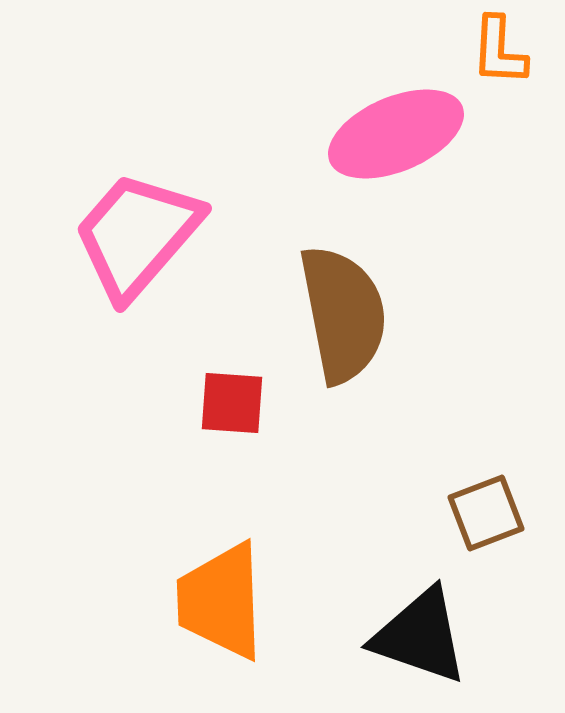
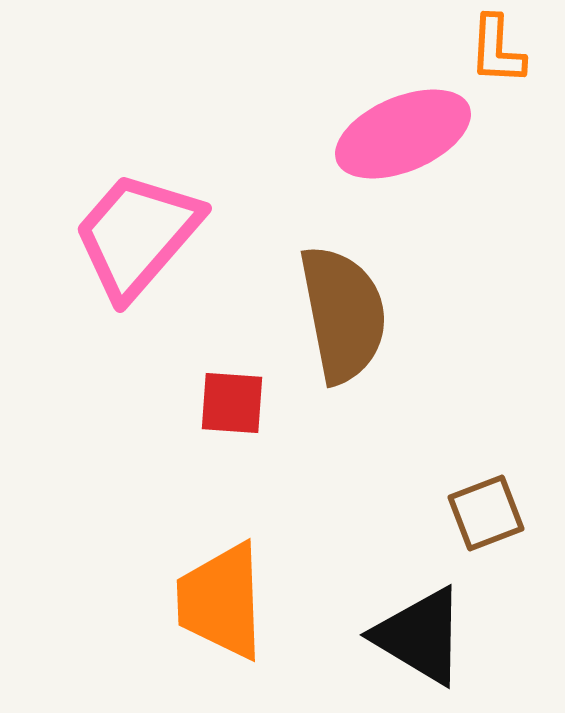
orange L-shape: moved 2 px left, 1 px up
pink ellipse: moved 7 px right
black triangle: rotated 12 degrees clockwise
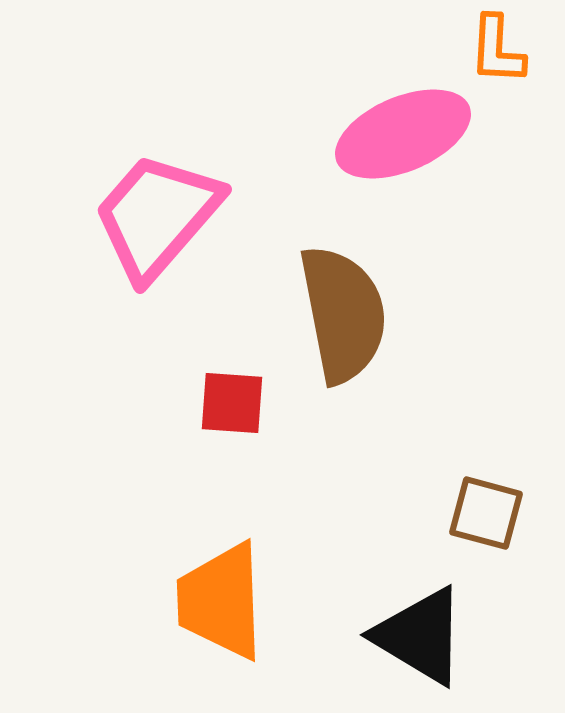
pink trapezoid: moved 20 px right, 19 px up
brown square: rotated 36 degrees clockwise
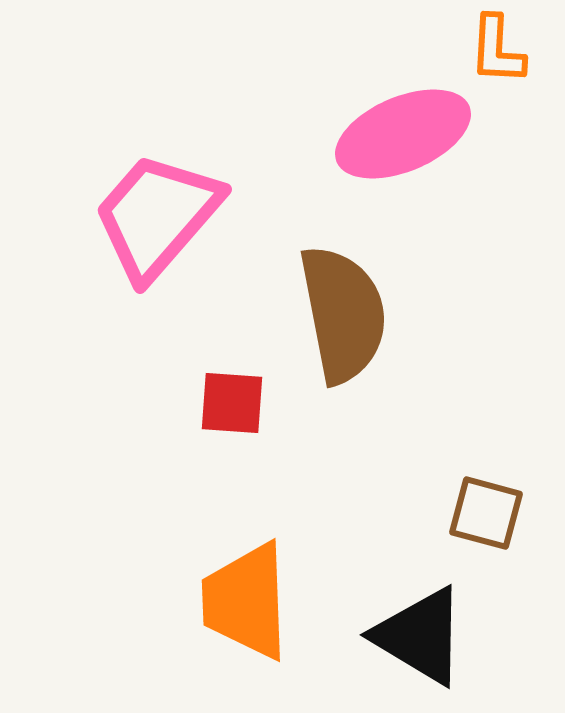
orange trapezoid: moved 25 px right
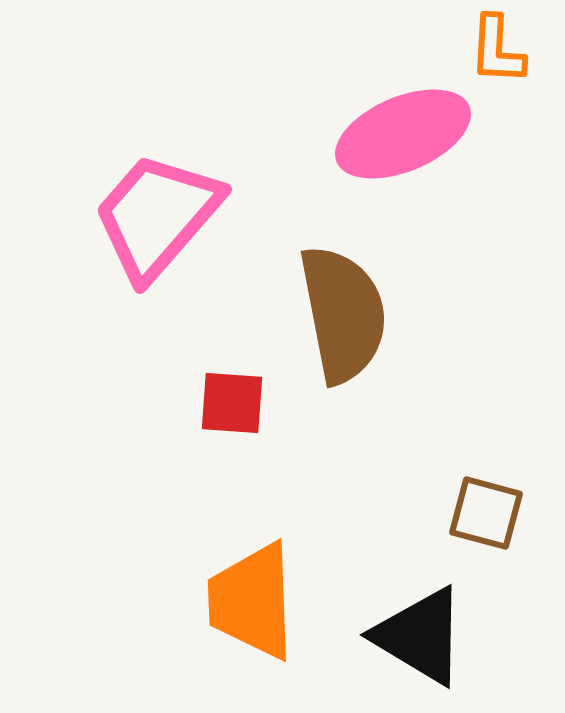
orange trapezoid: moved 6 px right
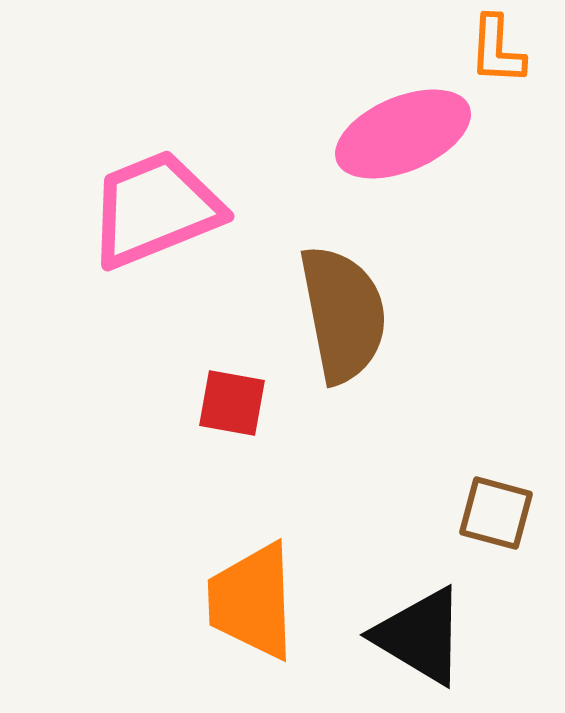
pink trapezoid: moved 2 px left, 7 px up; rotated 27 degrees clockwise
red square: rotated 6 degrees clockwise
brown square: moved 10 px right
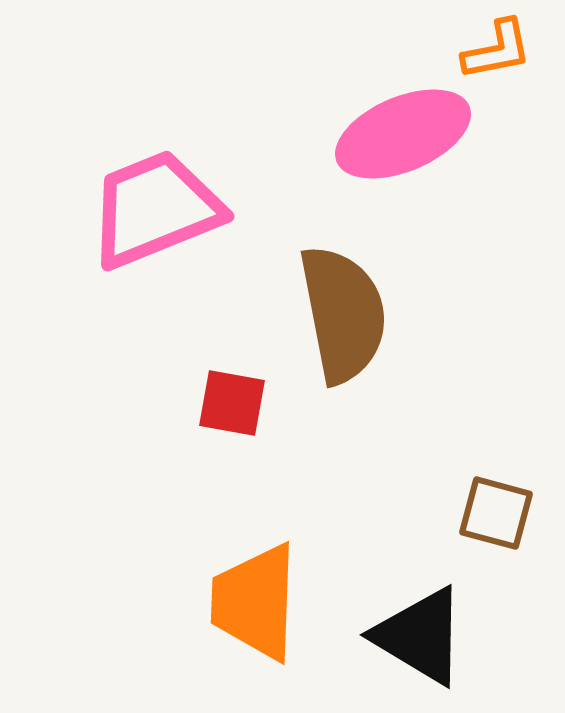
orange L-shape: rotated 104 degrees counterclockwise
orange trapezoid: moved 3 px right, 1 px down; rotated 4 degrees clockwise
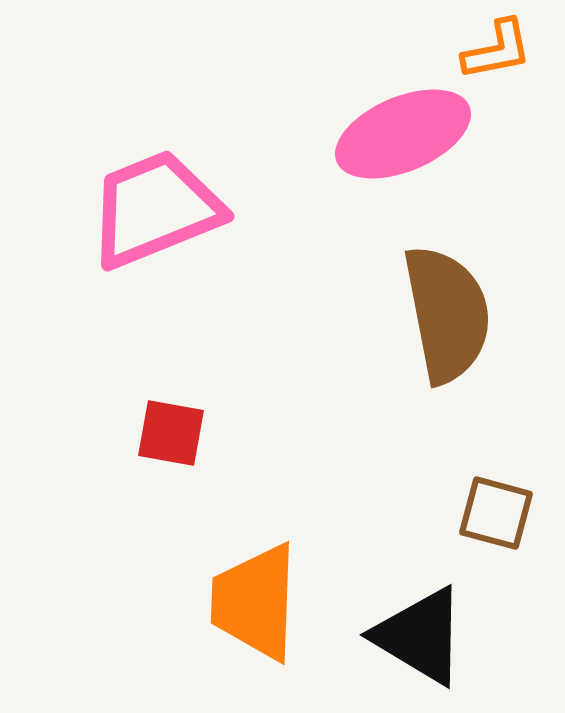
brown semicircle: moved 104 px right
red square: moved 61 px left, 30 px down
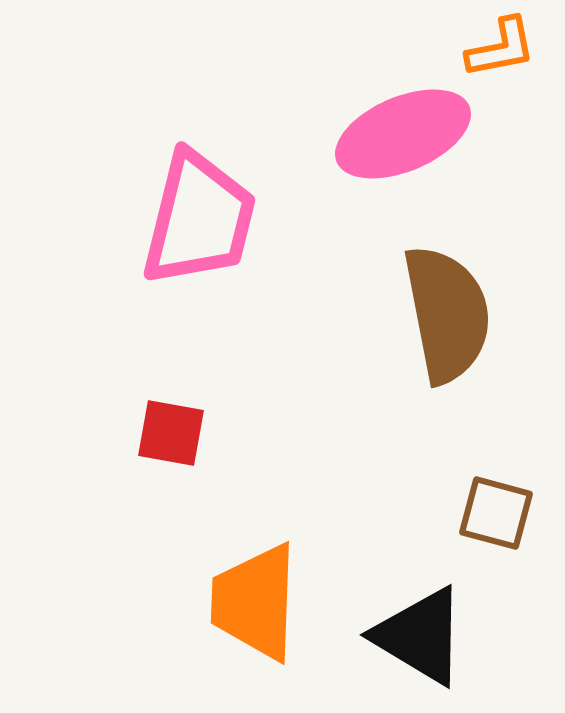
orange L-shape: moved 4 px right, 2 px up
pink trapezoid: moved 44 px right, 10 px down; rotated 126 degrees clockwise
